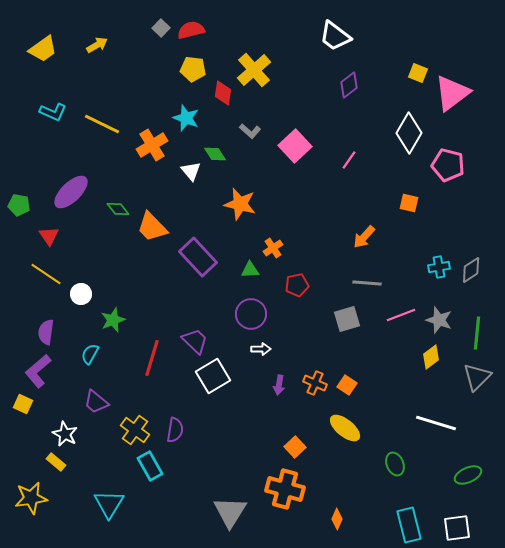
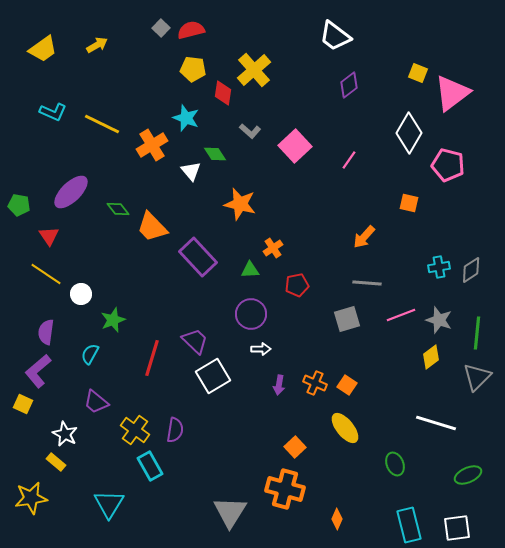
yellow ellipse at (345, 428): rotated 12 degrees clockwise
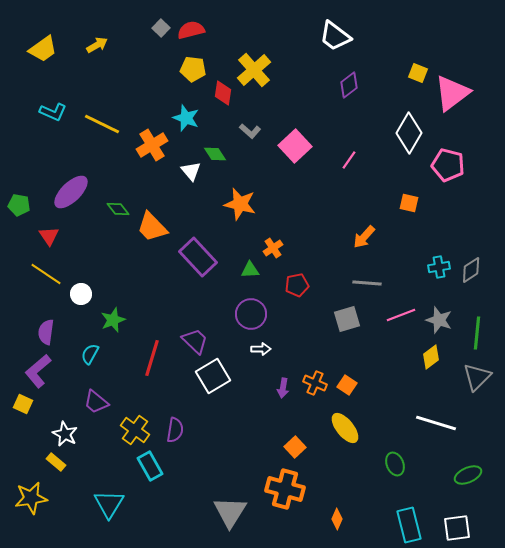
purple arrow at (279, 385): moved 4 px right, 3 px down
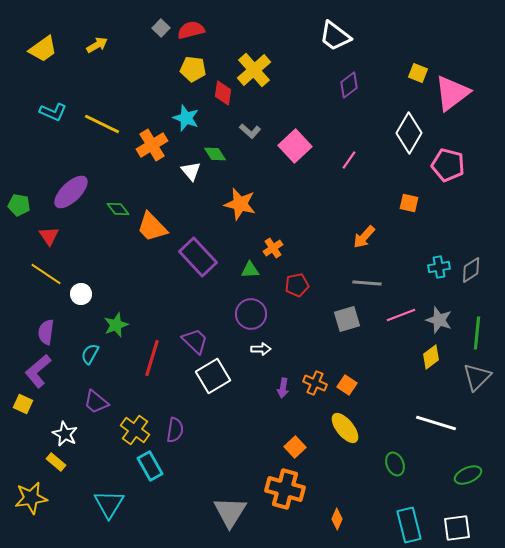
green star at (113, 320): moved 3 px right, 5 px down
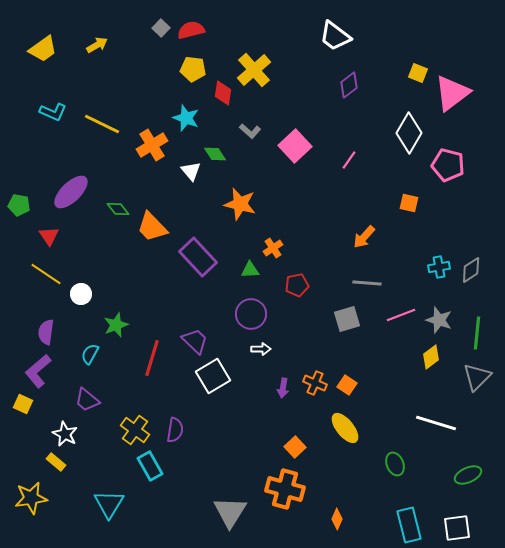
purple trapezoid at (96, 402): moved 9 px left, 2 px up
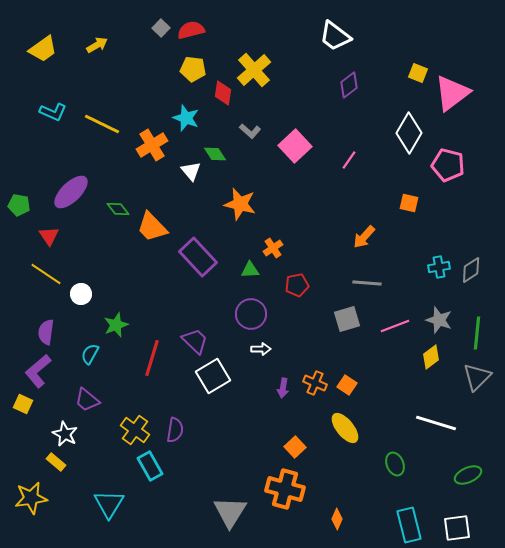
pink line at (401, 315): moved 6 px left, 11 px down
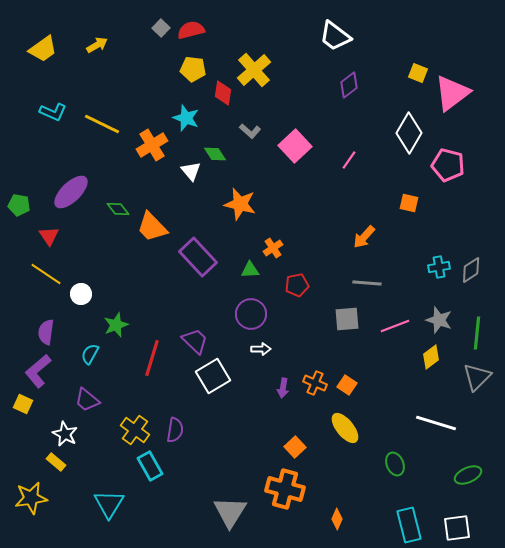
gray square at (347, 319): rotated 12 degrees clockwise
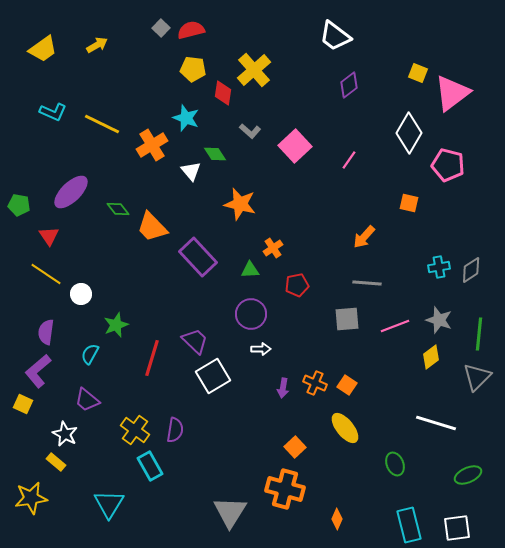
green line at (477, 333): moved 2 px right, 1 px down
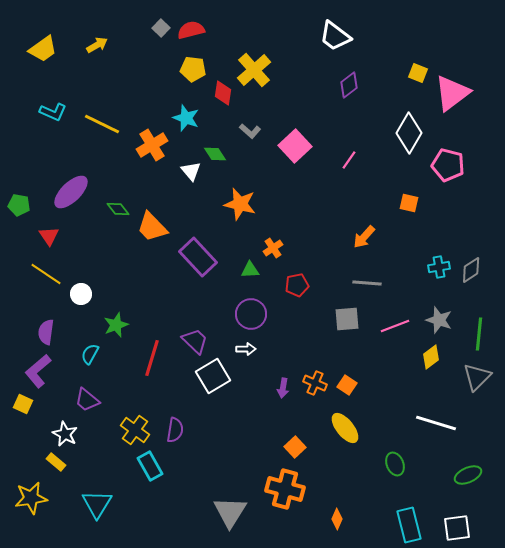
white arrow at (261, 349): moved 15 px left
cyan triangle at (109, 504): moved 12 px left
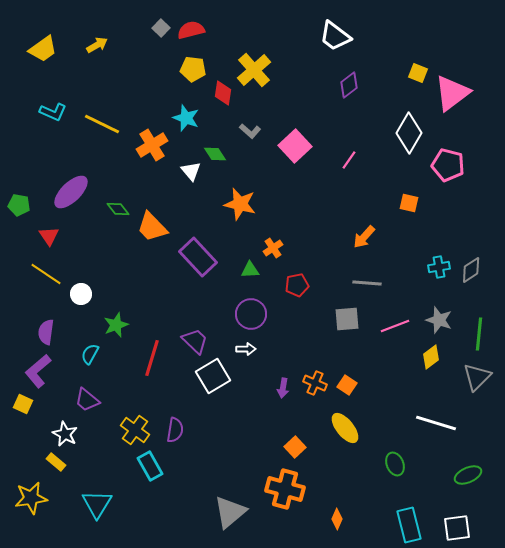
gray triangle at (230, 512): rotated 18 degrees clockwise
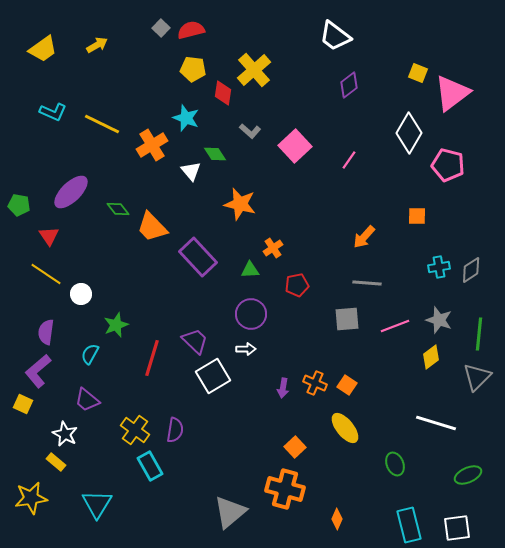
orange square at (409, 203): moved 8 px right, 13 px down; rotated 12 degrees counterclockwise
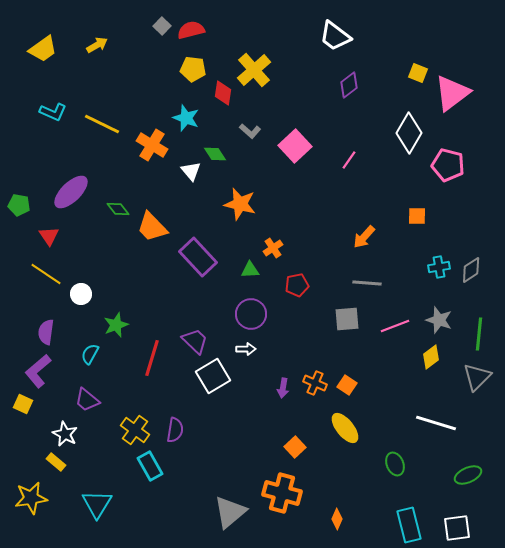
gray square at (161, 28): moved 1 px right, 2 px up
orange cross at (152, 145): rotated 28 degrees counterclockwise
orange cross at (285, 489): moved 3 px left, 4 px down
